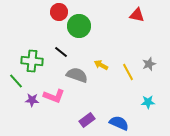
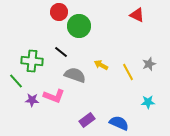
red triangle: rotated 14 degrees clockwise
gray semicircle: moved 2 px left
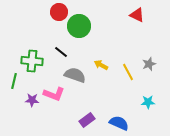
green line: moved 2 px left; rotated 56 degrees clockwise
pink L-shape: moved 2 px up
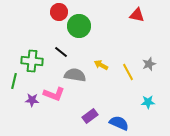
red triangle: rotated 14 degrees counterclockwise
gray semicircle: rotated 10 degrees counterclockwise
purple rectangle: moved 3 px right, 4 px up
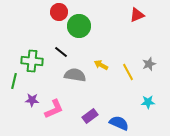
red triangle: rotated 35 degrees counterclockwise
pink L-shape: moved 15 px down; rotated 45 degrees counterclockwise
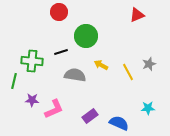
green circle: moved 7 px right, 10 px down
black line: rotated 56 degrees counterclockwise
cyan star: moved 6 px down
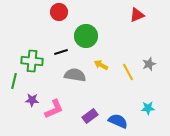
blue semicircle: moved 1 px left, 2 px up
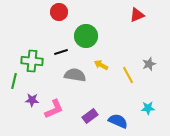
yellow line: moved 3 px down
